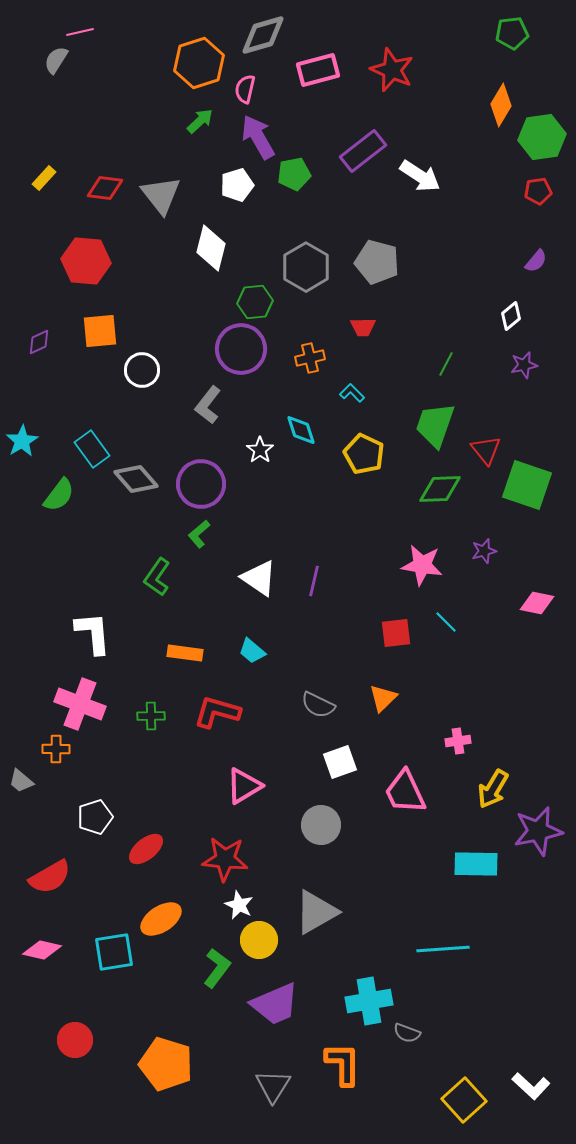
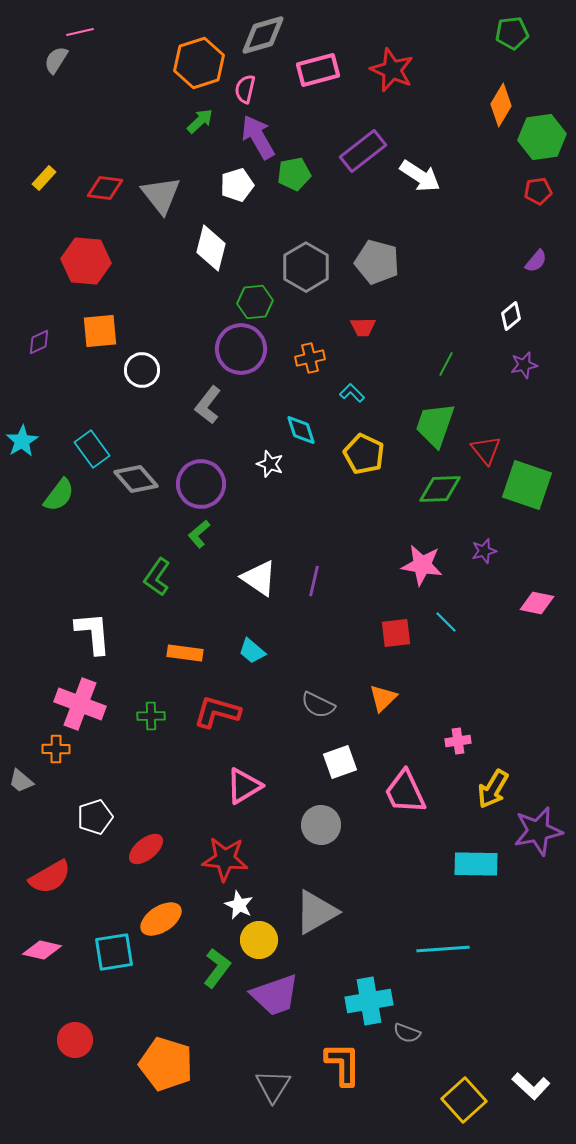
white star at (260, 450): moved 10 px right, 14 px down; rotated 16 degrees counterclockwise
purple trapezoid at (275, 1004): moved 9 px up; rotated 4 degrees clockwise
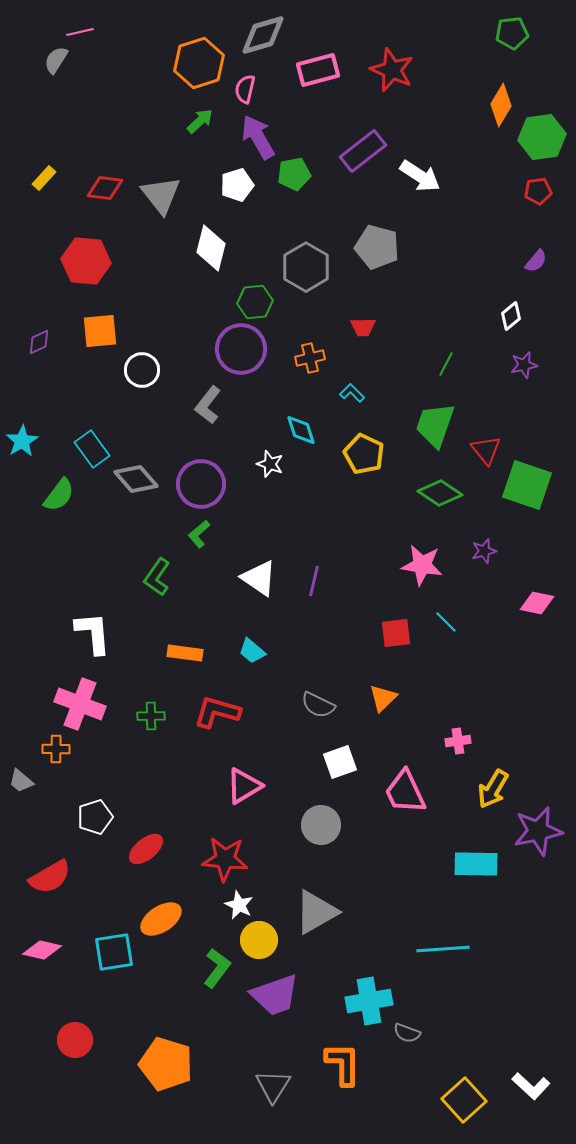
gray pentagon at (377, 262): moved 15 px up
green diamond at (440, 489): moved 4 px down; rotated 36 degrees clockwise
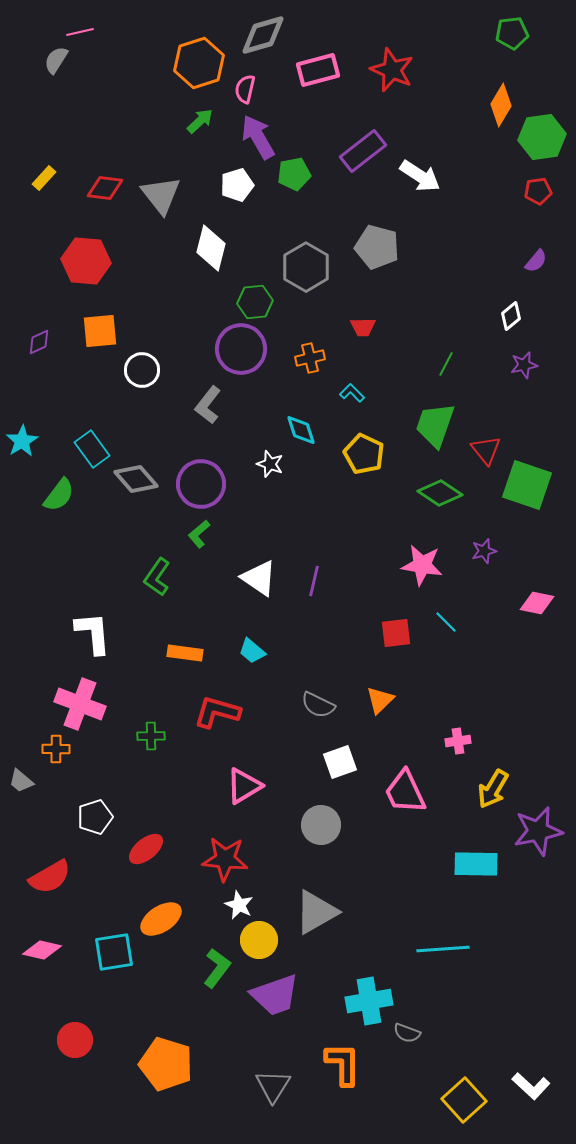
orange triangle at (383, 698): moved 3 px left, 2 px down
green cross at (151, 716): moved 20 px down
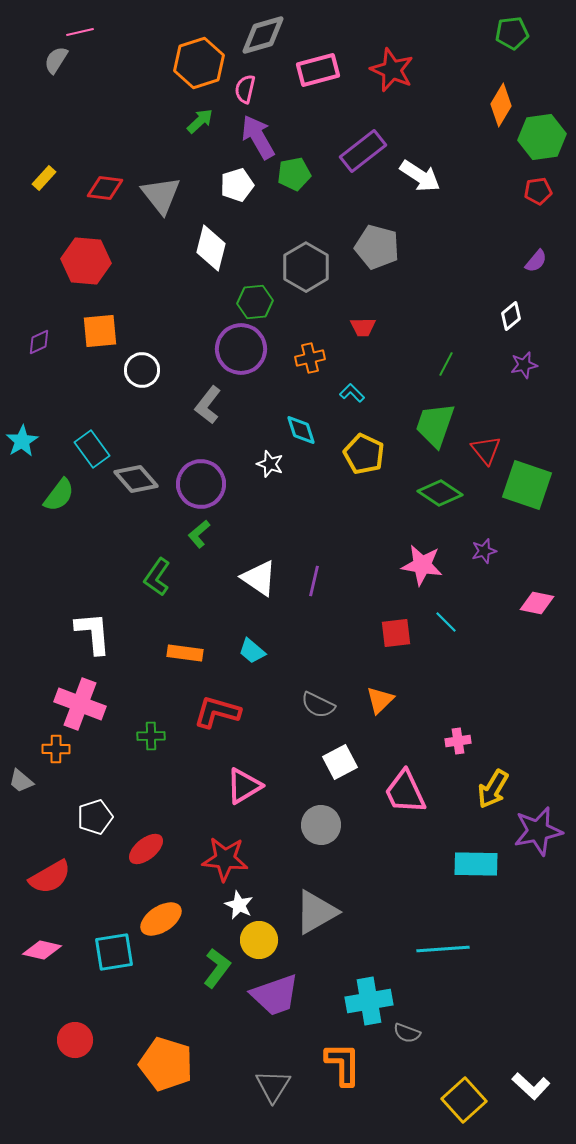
white square at (340, 762): rotated 8 degrees counterclockwise
